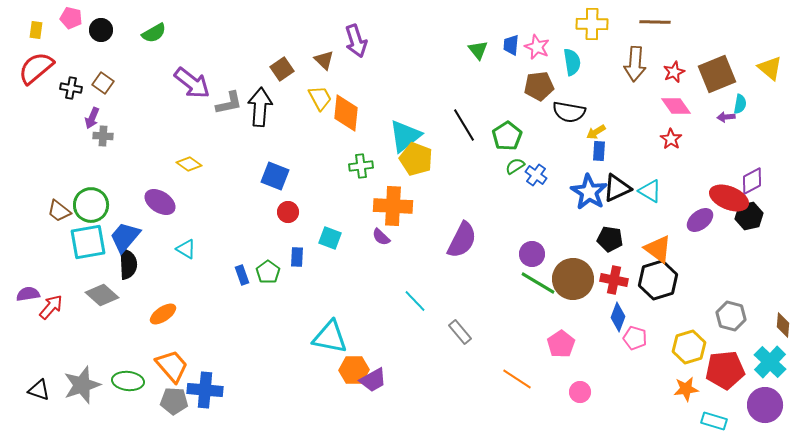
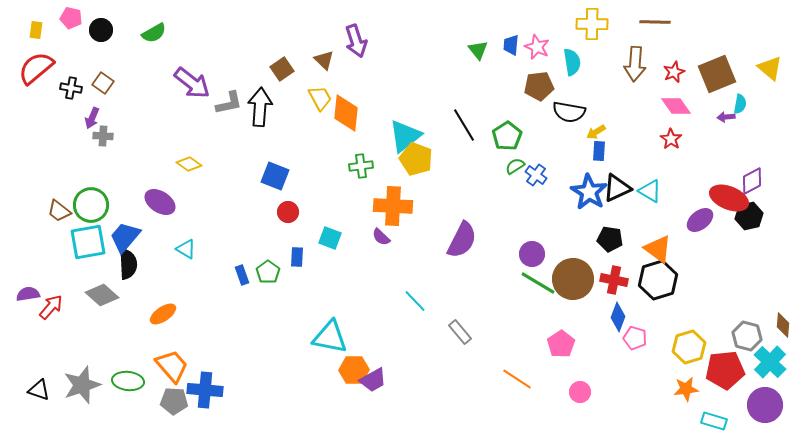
gray hexagon at (731, 316): moved 16 px right, 20 px down
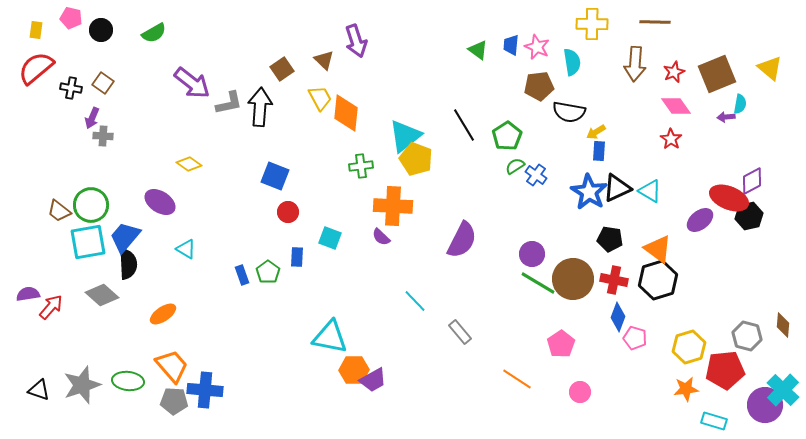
green triangle at (478, 50): rotated 15 degrees counterclockwise
cyan cross at (770, 362): moved 13 px right, 28 px down
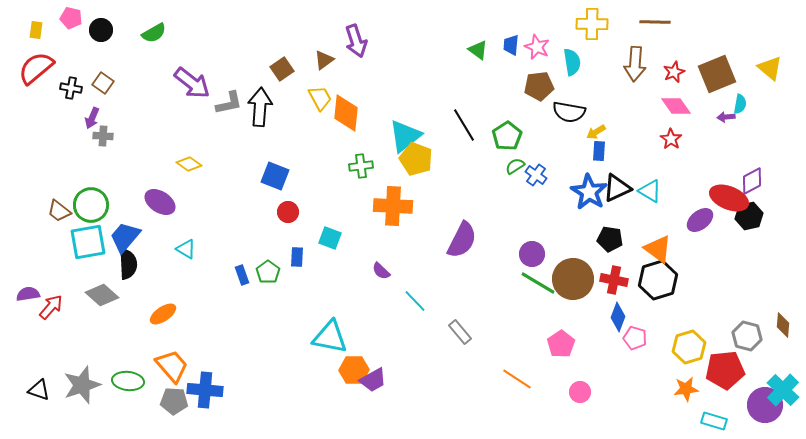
brown triangle at (324, 60): rotated 40 degrees clockwise
purple semicircle at (381, 237): moved 34 px down
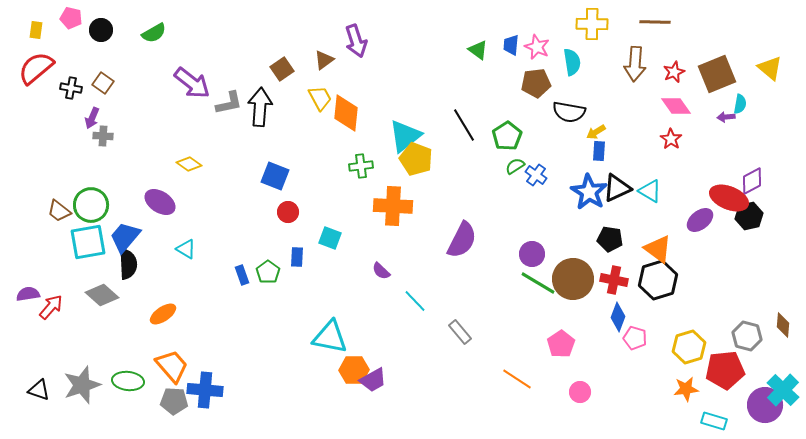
brown pentagon at (539, 86): moved 3 px left, 3 px up
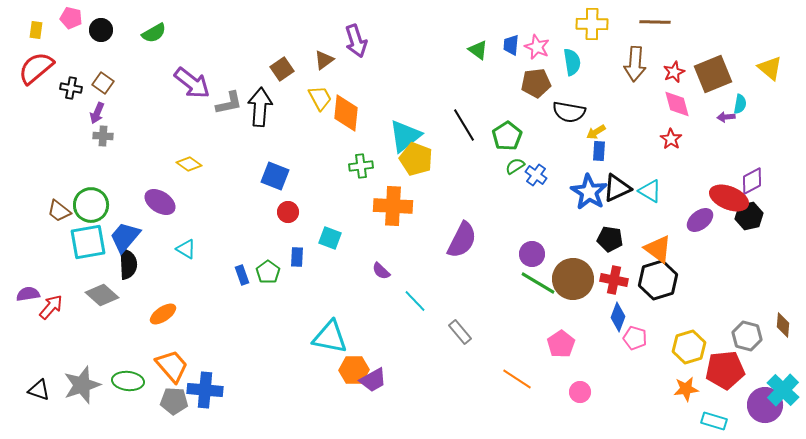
brown square at (717, 74): moved 4 px left
pink diamond at (676, 106): moved 1 px right, 2 px up; rotated 20 degrees clockwise
purple arrow at (92, 118): moved 5 px right, 5 px up
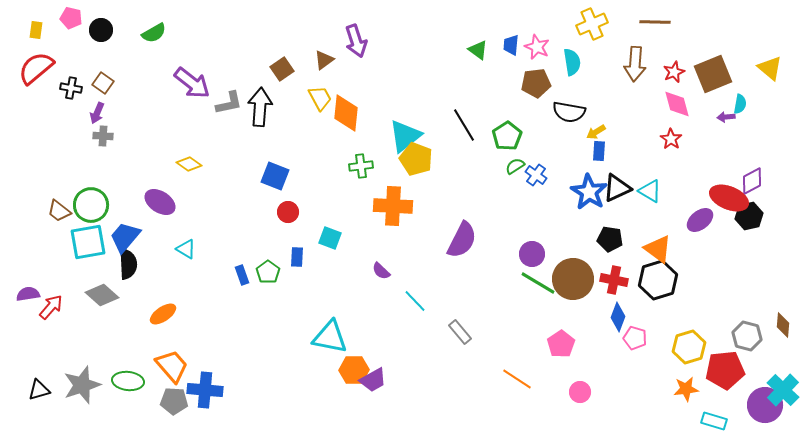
yellow cross at (592, 24): rotated 24 degrees counterclockwise
black triangle at (39, 390): rotated 35 degrees counterclockwise
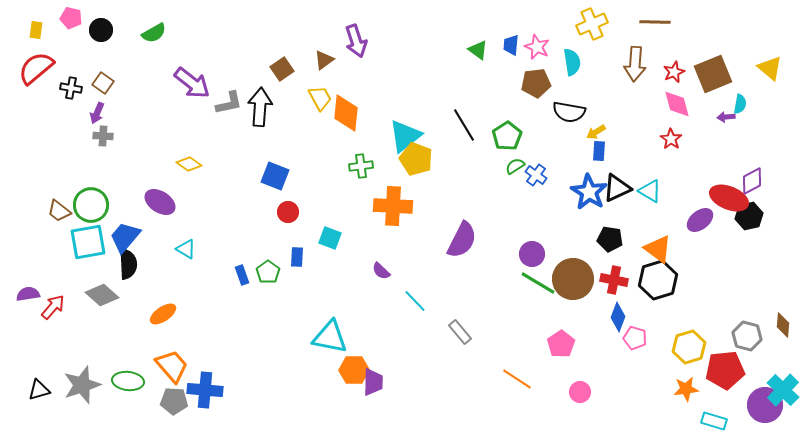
red arrow at (51, 307): moved 2 px right
purple trapezoid at (373, 380): moved 2 px down; rotated 60 degrees counterclockwise
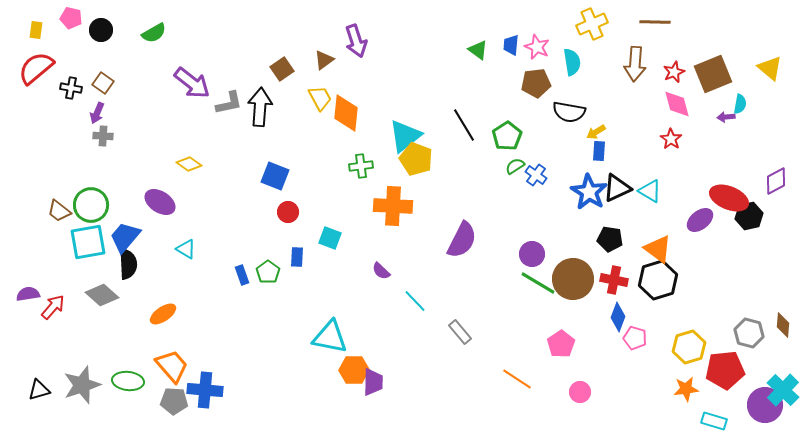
purple diamond at (752, 181): moved 24 px right
gray hexagon at (747, 336): moved 2 px right, 3 px up
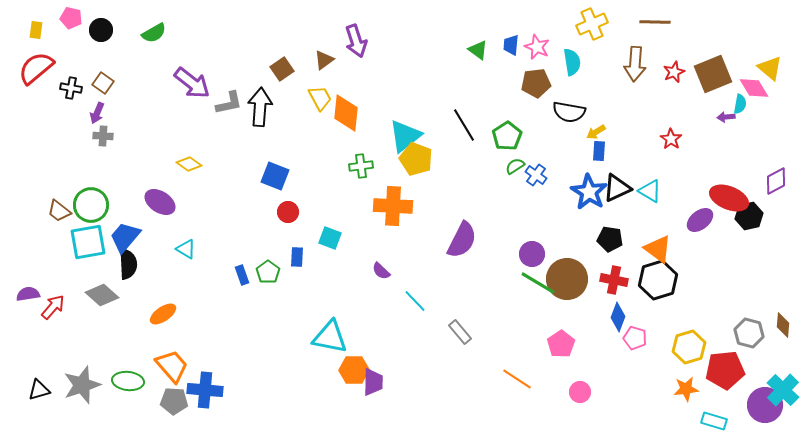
pink diamond at (677, 104): moved 77 px right, 16 px up; rotated 16 degrees counterclockwise
brown circle at (573, 279): moved 6 px left
